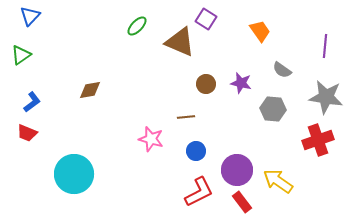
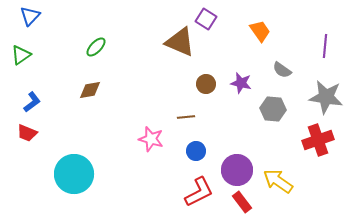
green ellipse: moved 41 px left, 21 px down
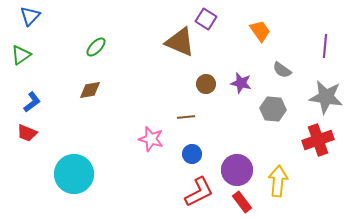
blue circle: moved 4 px left, 3 px down
yellow arrow: rotated 60 degrees clockwise
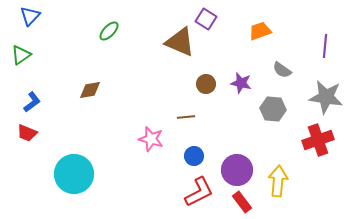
orange trapezoid: rotated 75 degrees counterclockwise
green ellipse: moved 13 px right, 16 px up
blue circle: moved 2 px right, 2 px down
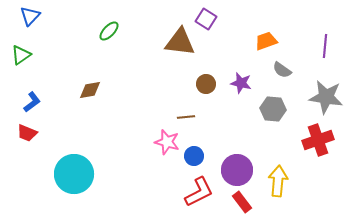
orange trapezoid: moved 6 px right, 10 px down
brown triangle: rotated 16 degrees counterclockwise
pink star: moved 16 px right, 3 px down
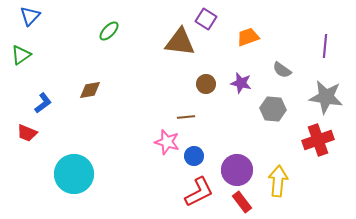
orange trapezoid: moved 18 px left, 4 px up
blue L-shape: moved 11 px right, 1 px down
